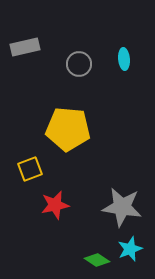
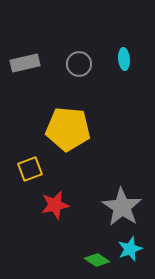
gray rectangle: moved 16 px down
gray star: rotated 24 degrees clockwise
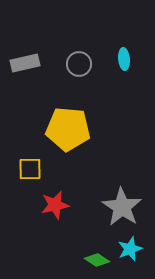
yellow square: rotated 20 degrees clockwise
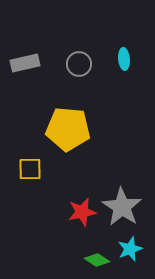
red star: moved 27 px right, 7 px down
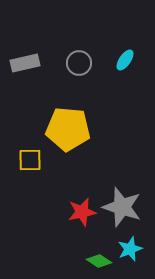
cyan ellipse: moved 1 px right, 1 px down; rotated 40 degrees clockwise
gray circle: moved 1 px up
yellow square: moved 9 px up
gray star: rotated 15 degrees counterclockwise
green diamond: moved 2 px right, 1 px down
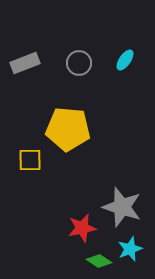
gray rectangle: rotated 8 degrees counterclockwise
red star: moved 16 px down
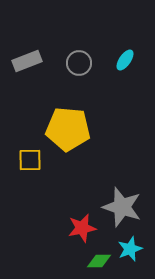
gray rectangle: moved 2 px right, 2 px up
green diamond: rotated 35 degrees counterclockwise
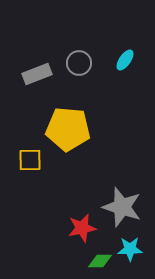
gray rectangle: moved 10 px right, 13 px down
cyan star: rotated 20 degrees clockwise
green diamond: moved 1 px right
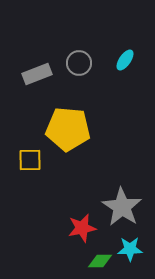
gray star: rotated 15 degrees clockwise
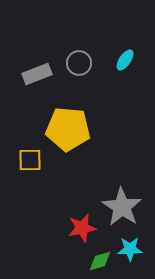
green diamond: rotated 15 degrees counterclockwise
